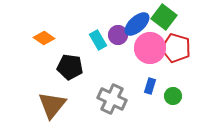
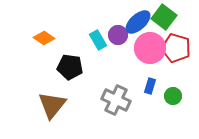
blue ellipse: moved 1 px right, 2 px up
gray cross: moved 4 px right, 1 px down
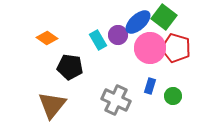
orange diamond: moved 3 px right
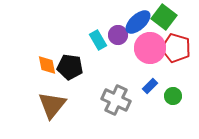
orange diamond: moved 27 px down; rotated 45 degrees clockwise
blue rectangle: rotated 28 degrees clockwise
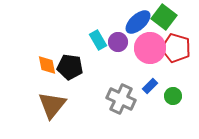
purple circle: moved 7 px down
gray cross: moved 5 px right, 1 px up
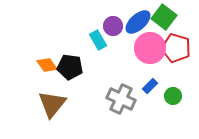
purple circle: moved 5 px left, 16 px up
orange diamond: rotated 25 degrees counterclockwise
brown triangle: moved 1 px up
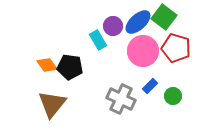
pink circle: moved 7 px left, 3 px down
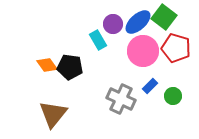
purple circle: moved 2 px up
brown triangle: moved 1 px right, 10 px down
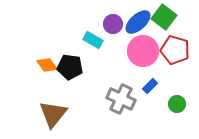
cyan rectangle: moved 5 px left; rotated 30 degrees counterclockwise
red pentagon: moved 1 px left, 2 px down
green circle: moved 4 px right, 8 px down
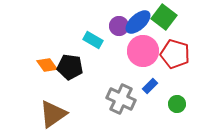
purple circle: moved 6 px right, 2 px down
red pentagon: moved 4 px down
brown triangle: rotated 16 degrees clockwise
